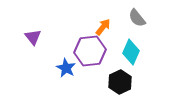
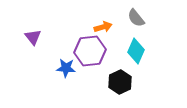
gray semicircle: moved 1 px left
orange arrow: rotated 36 degrees clockwise
cyan diamond: moved 5 px right, 1 px up
blue star: rotated 24 degrees counterclockwise
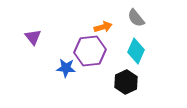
black hexagon: moved 6 px right
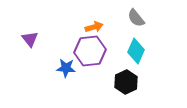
orange arrow: moved 9 px left
purple triangle: moved 3 px left, 2 px down
